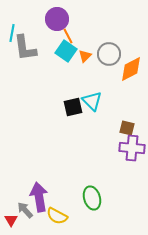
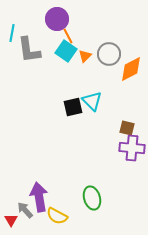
gray L-shape: moved 4 px right, 2 px down
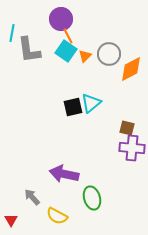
purple circle: moved 4 px right
cyan triangle: moved 1 px left, 2 px down; rotated 35 degrees clockwise
purple arrow: moved 25 px right, 23 px up; rotated 68 degrees counterclockwise
gray arrow: moved 7 px right, 13 px up
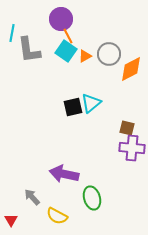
orange triangle: rotated 16 degrees clockwise
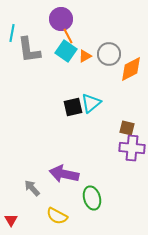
gray arrow: moved 9 px up
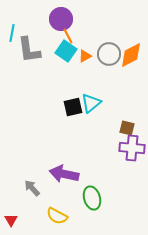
orange diamond: moved 14 px up
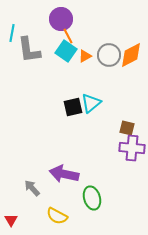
gray circle: moved 1 px down
